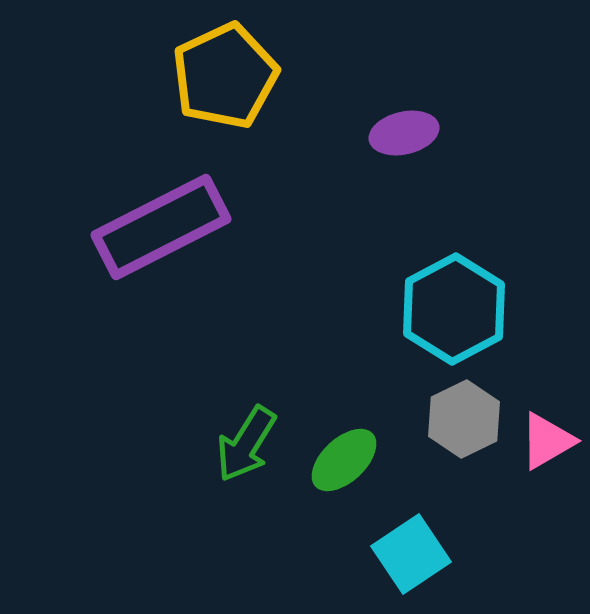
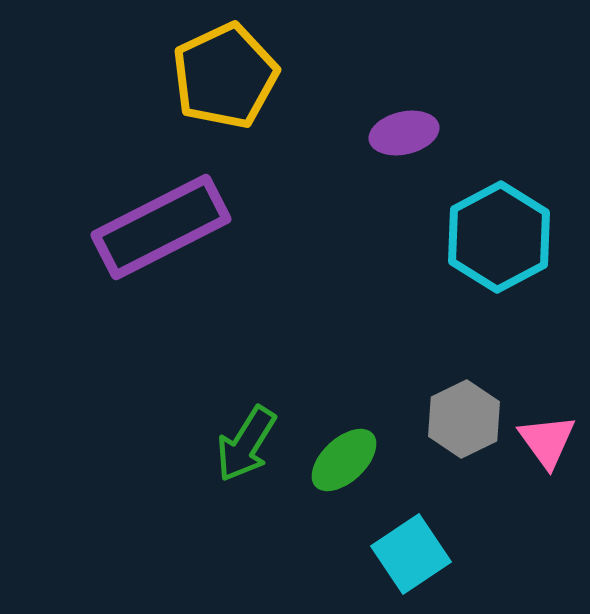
cyan hexagon: moved 45 px right, 72 px up
pink triangle: rotated 36 degrees counterclockwise
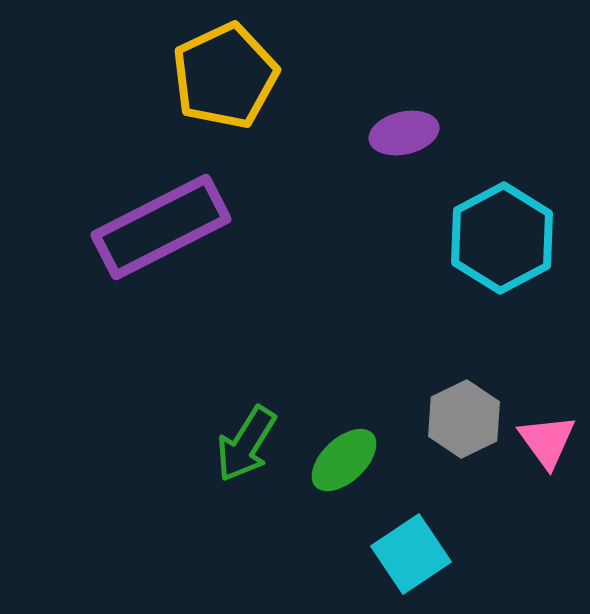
cyan hexagon: moved 3 px right, 1 px down
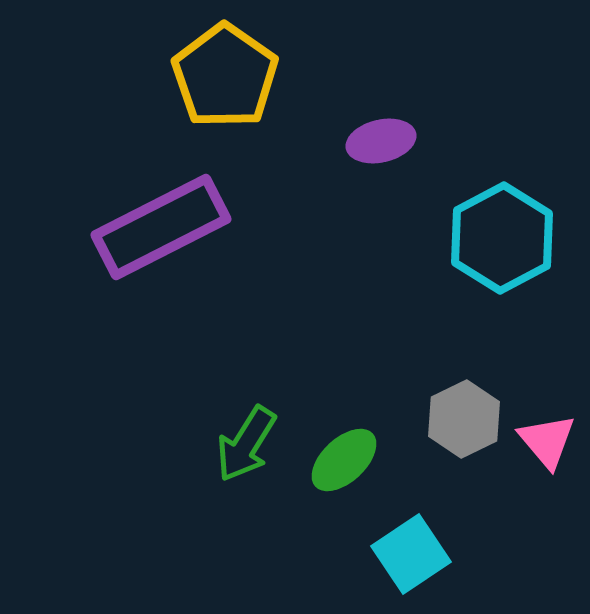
yellow pentagon: rotated 12 degrees counterclockwise
purple ellipse: moved 23 px left, 8 px down
pink triangle: rotated 4 degrees counterclockwise
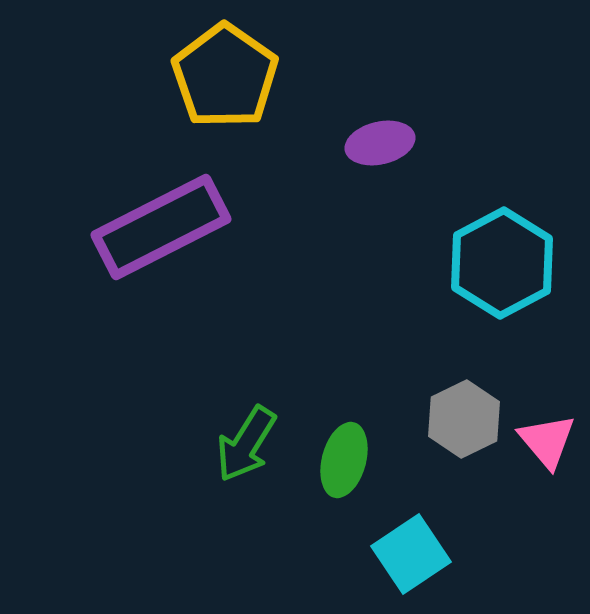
purple ellipse: moved 1 px left, 2 px down
cyan hexagon: moved 25 px down
green ellipse: rotated 32 degrees counterclockwise
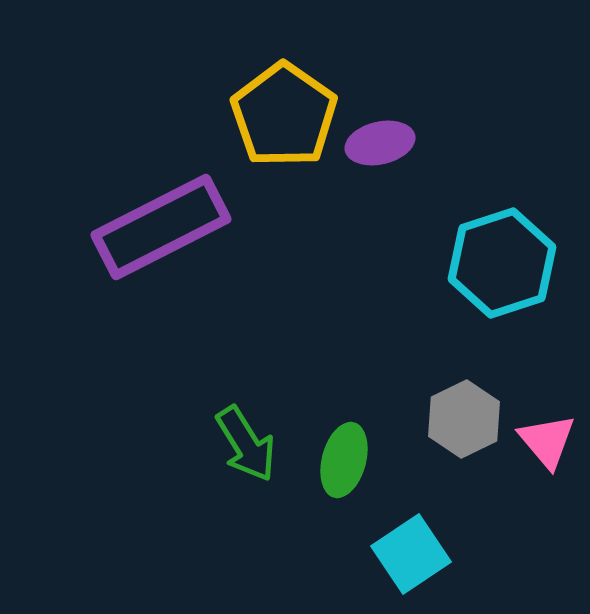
yellow pentagon: moved 59 px right, 39 px down
cyan hexagon: rotated 10 degrees clockwise
green arrow: rotated 64 degrees counterclockwise
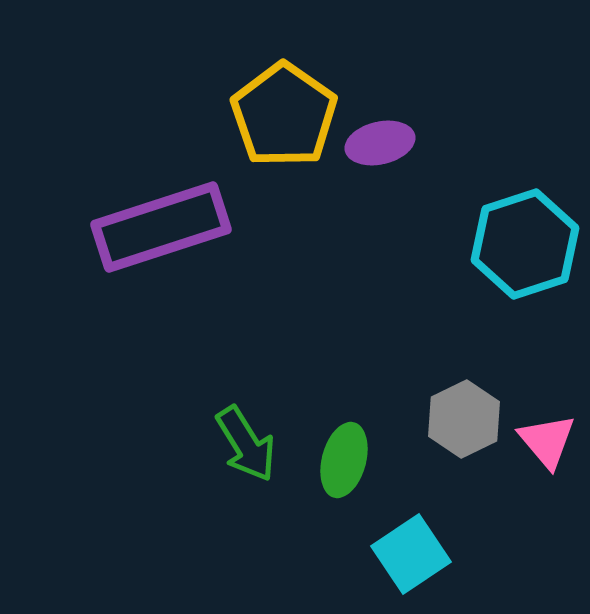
purple rectangle: rotated 9 degrees clockwise
cyan hexagon: moved 23 px right, 19 px up
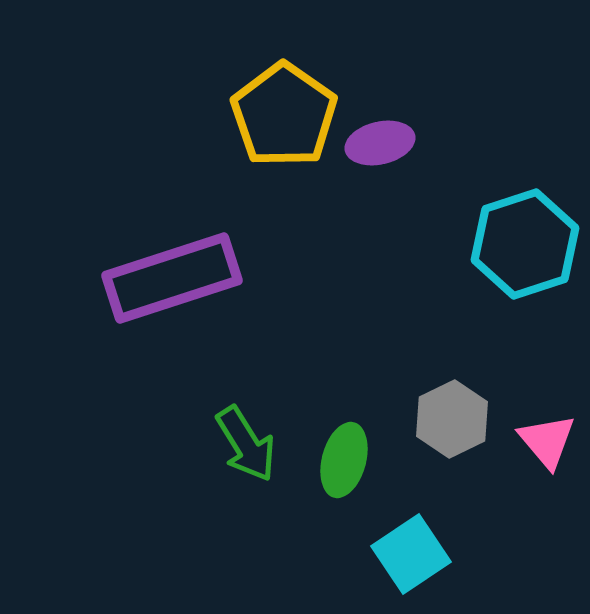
purple rectangle: moved 11 px right, 51 px down
gray hexagon: moved 12 px left
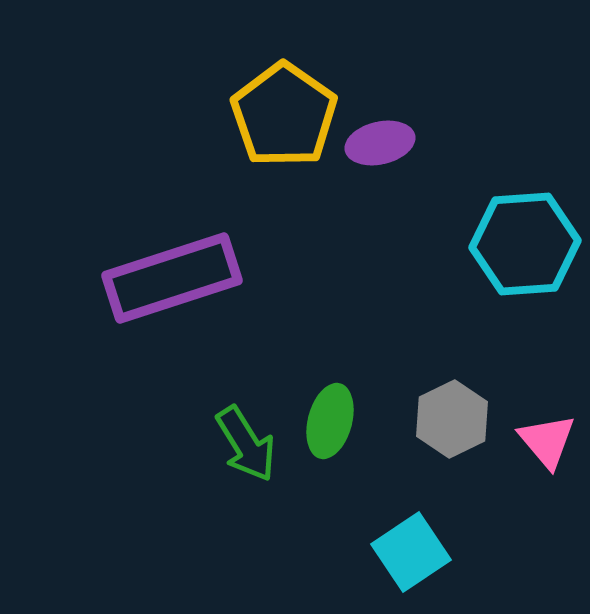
cyan hexagon: rotated 14 degrees clockwise
green ellipse: moved 14 px left, 39 px up
cyan square: moved 2 px up
